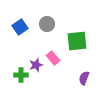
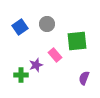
pink rectangle: moved 2 px right, 3 px up
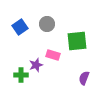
pink rectangle: moved 2 px left; rotated 32 degrees counterclockwise
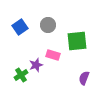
gray circle: moved 1 px right, 1 px down
green cross: rotated 32 degrees counterclockwise
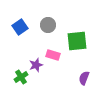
green cross: moved 2 px down
